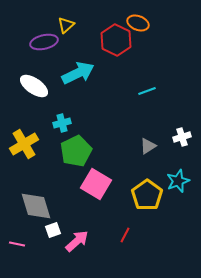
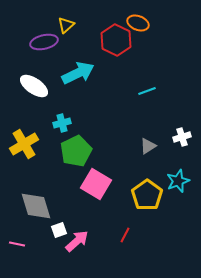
white square: moved 6 px right
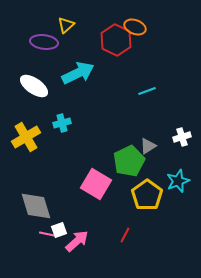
orange ellipse: moved 3 px left, 4 px down
purple ellipse: rotated 20 degrees clockwise
yellow cross: moved 2 px right, 7 px up
green pentagon: moved 53 px right, 10 px down
pink line: moved 30 px right, 10 px up
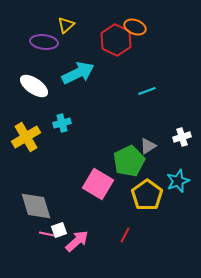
pink square: moved 2 px right
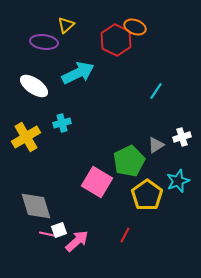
cyan line: moved 9 px right; rotated 36 degrees counterclockwise
gray triangle: moved 8 px right, 1 px up
pink square: moved 1 px left, 2 px up
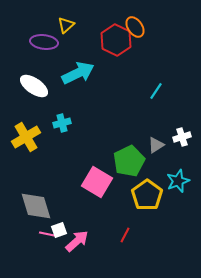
orange ellipse: rotated 35 degrees clockwise
